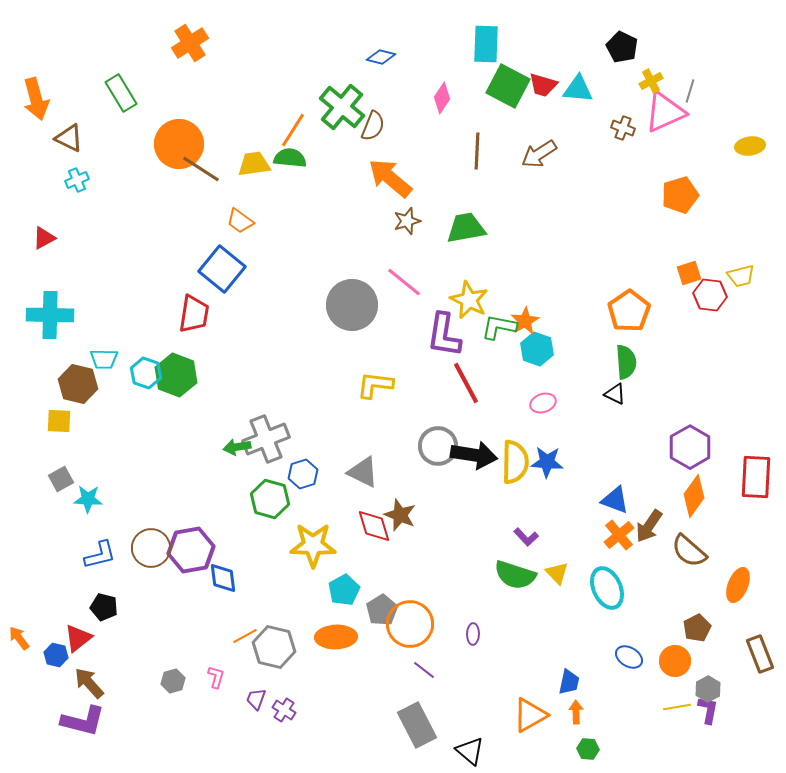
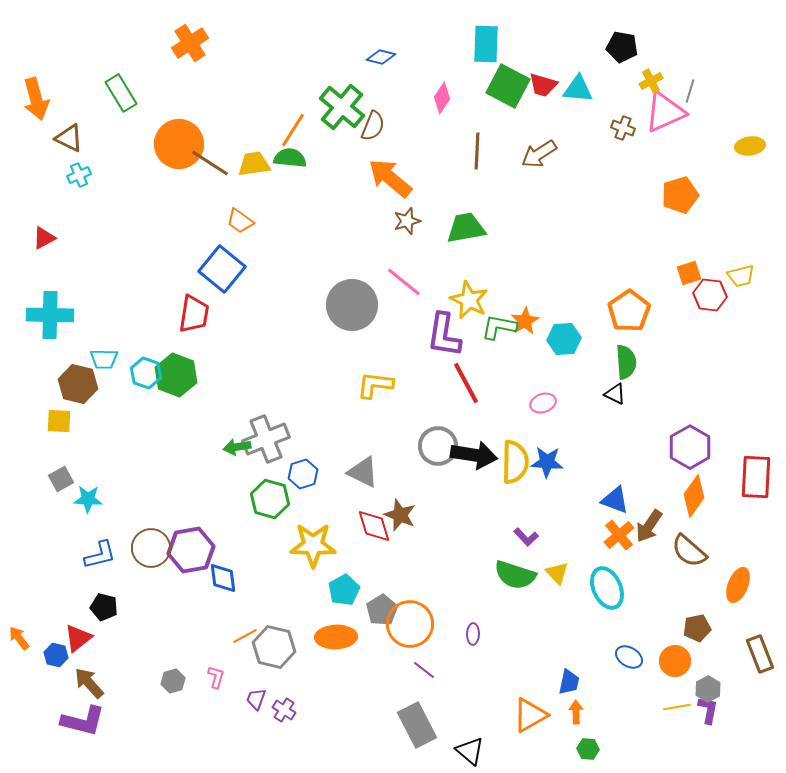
black pentagon at (622, 47): rotated 16 degrees counterclockwise
brown line at (201, 169): moved 9 px right, 6 px up
cyan cross at (77, 180): moved 2 px right, 5 px up
cyan hexagon at (537, 349): moved 27 px right, 10 px up; rotated 24 degrees counterclockwise
brown pentagon at (697, 628): rotated 16 degrees clockwise
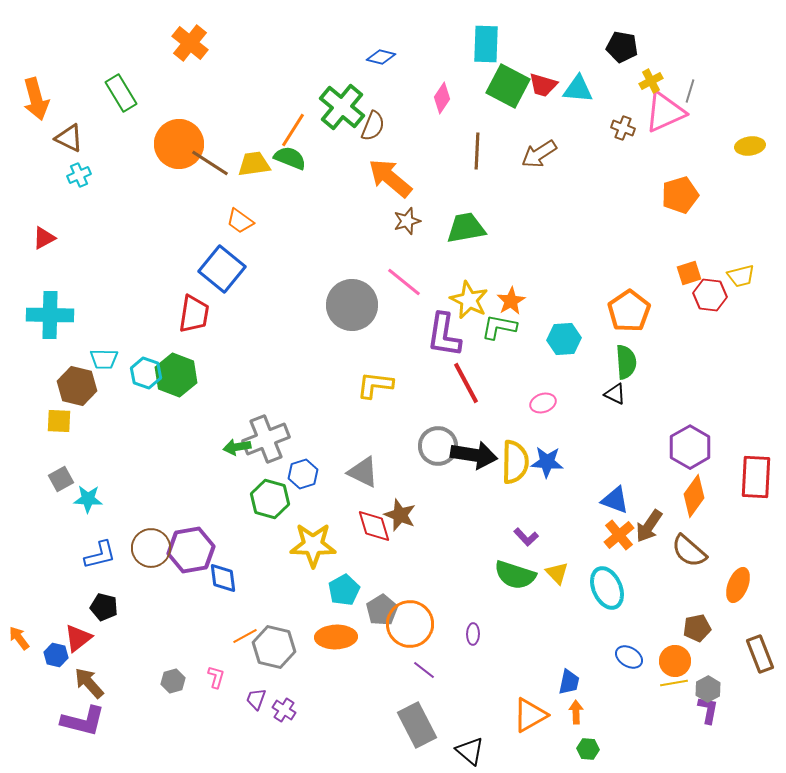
orange cross at (190, 43): rotated 18 degrees counterclockwise
green semicircle at (290, 158): rotated 16 degrees clockwise
orange star at (525, 321): moved 14 px left, 20 px up
brown hexagon at (78, 384): moved 1 px left, 2 px down
yellow line at (677, 707): moved 3 px left, 24 px up
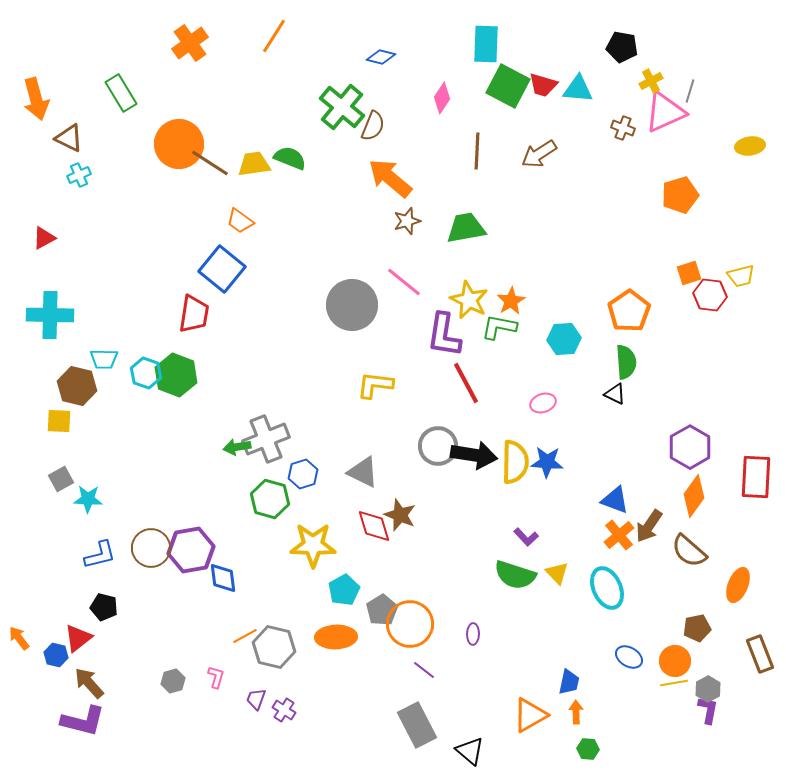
orange cross at (190, 43): rotated 15 degrees clockwise
orange line at (293, 130): moved 19 px left, 94 px up
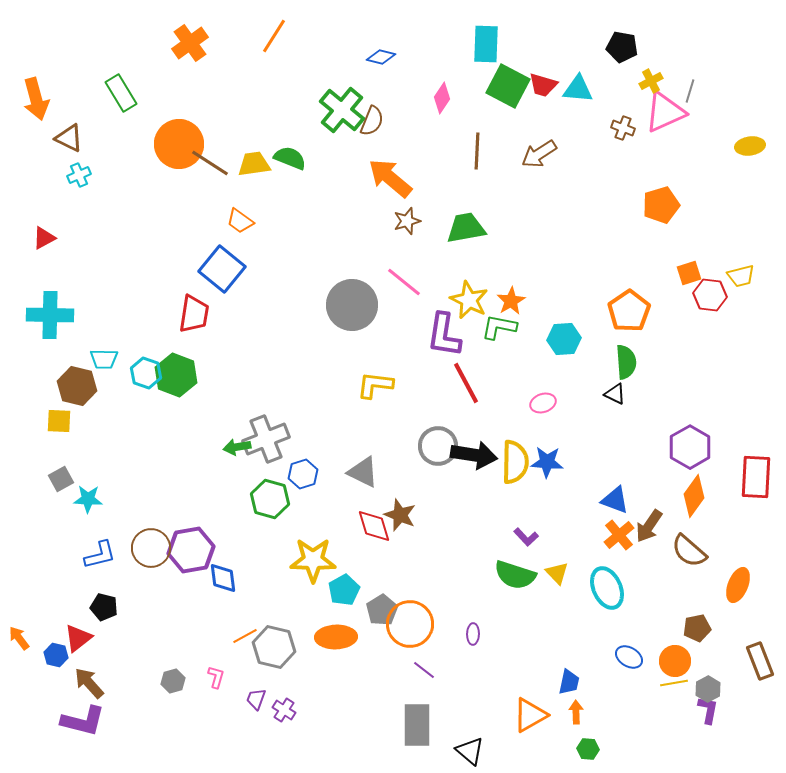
green cross at (342, 107): moved 3 px down
brown semicircle at (373, 126): moved 1 px left, 5 px up
orange pentagon at (680, 195): moved 19 px left, 10 px down
yellow star at (313, 545): moved 15 px down
brown rectangle at (760, 654): moved 7 px down
gray rectangle at (417, 725): rotated 27 degrees clockwise
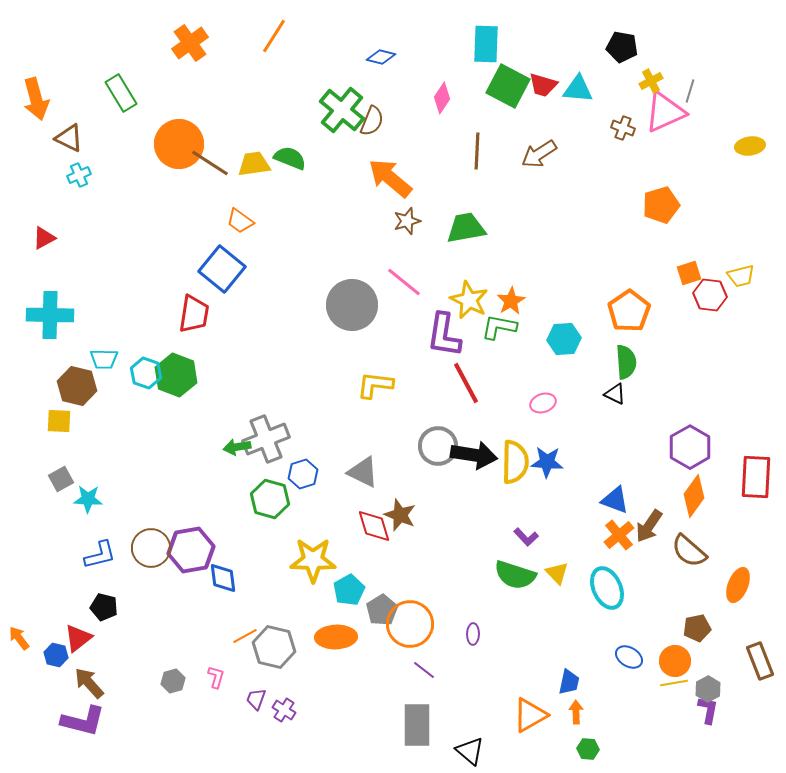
cyan pentagon at (344, 590): moved 5 px right
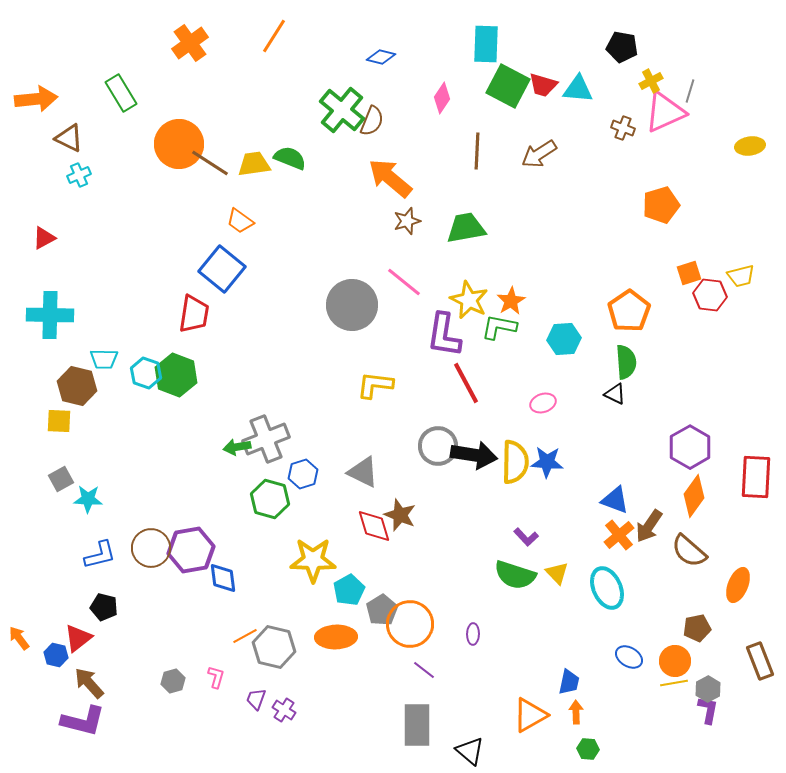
orange arrow at (36, 99): rotated 81 degrees counterclockwise
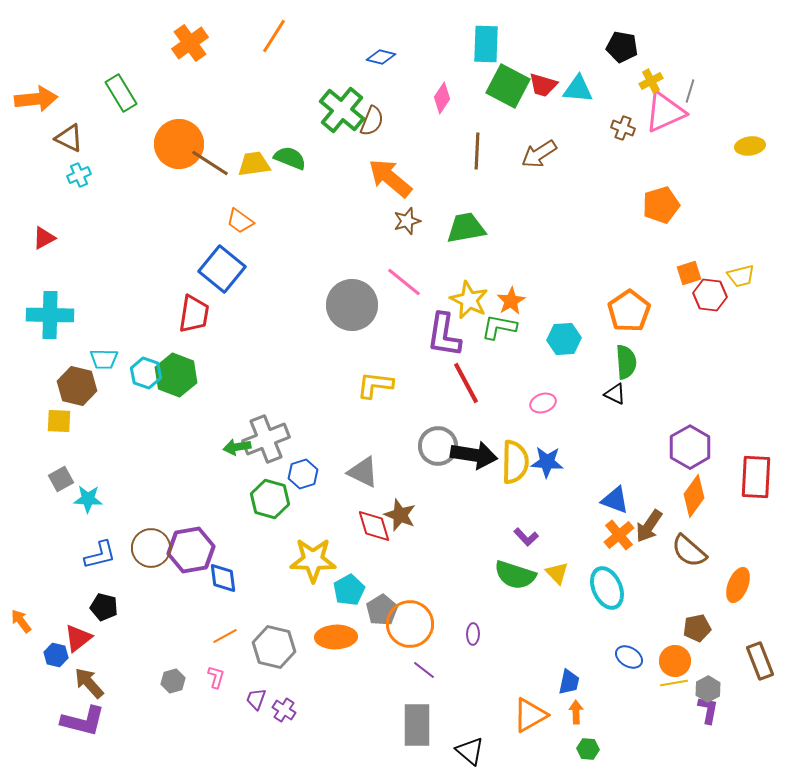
orange line at (245, 636): moved 20 px left
orange arrow at (19, 638): moved 2 px right, 17 px up
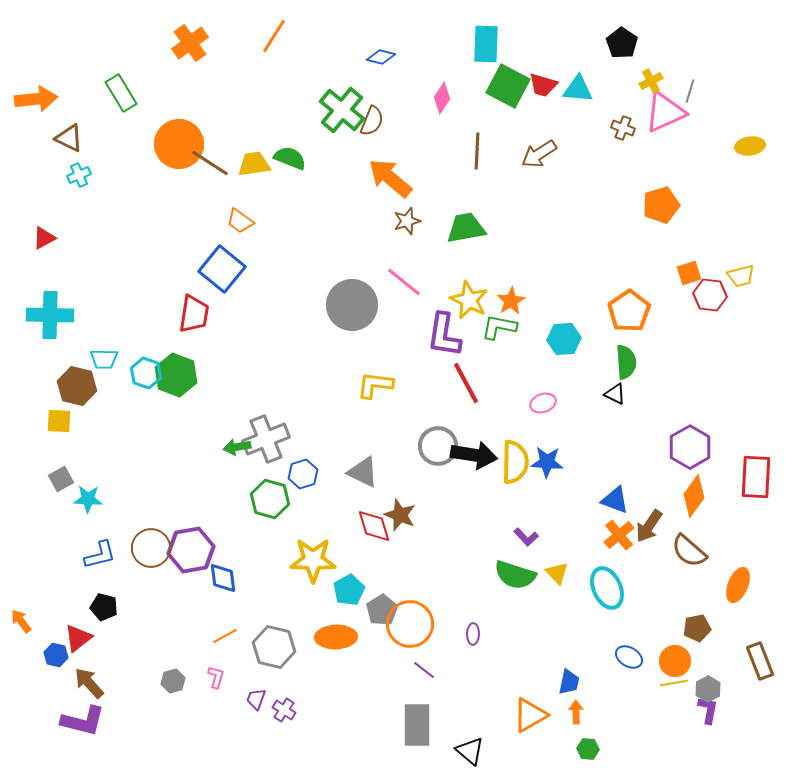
black pentagon at (622, 47): moved 4 px up; rotated 24 degrees clockwise
